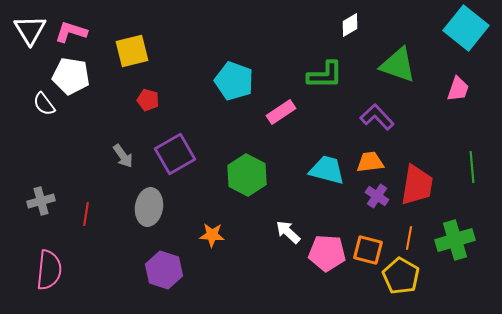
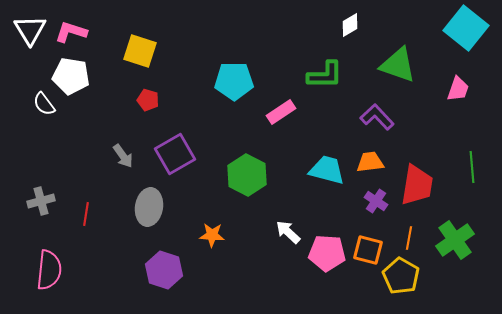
yellow square: moved 8 px right; rotated 32 degrees clockwise
cyan pentagon: rotated 21 degrees counterclockwise
purple cross: moved 1 px left, 5 px down
green cross: rotated 18 degrees counterclockwise
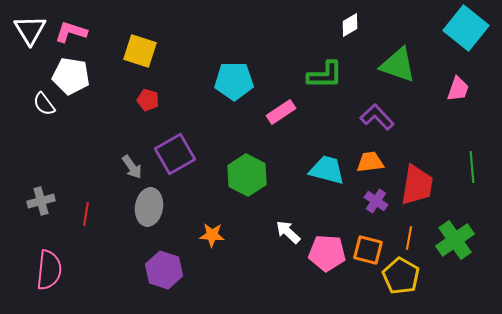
gray arrow: moved 9 px right, 11 px down
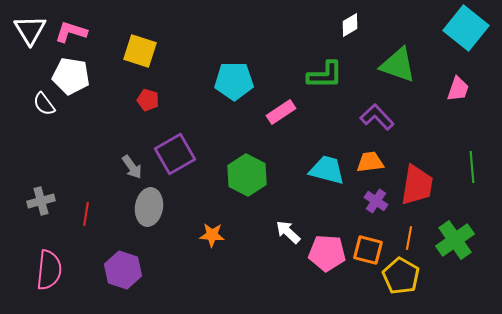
purple hexagon: moved 41 px left
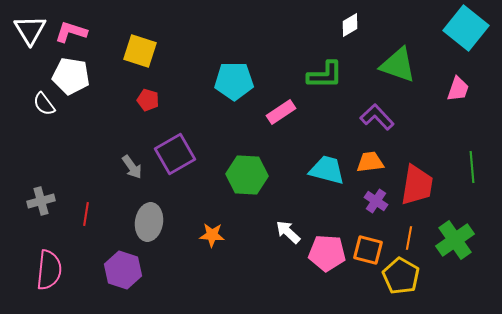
green hexagon: rotated 24 degrees counterclockwise
gray ellipse: moved 15 px down
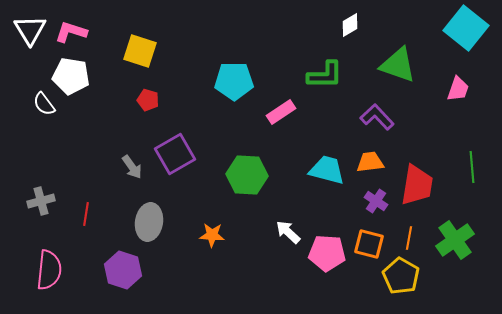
orange square: moved 1 px right, 6 px up
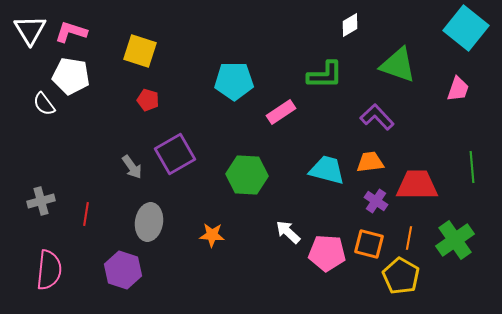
red trapezoid: rotated 99 degrees counterclockwise
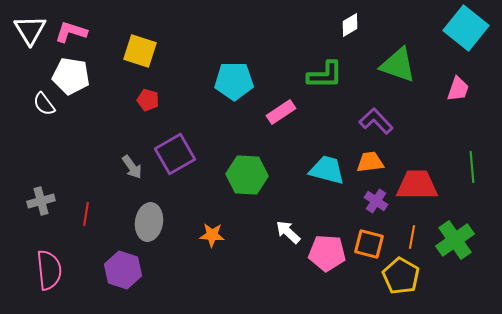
purple L-shape: moved 1 px left, 4 px down
orange line: moved 3 px right, 1 px up
pink semicircle: rotated 12 degrees counterclockwise
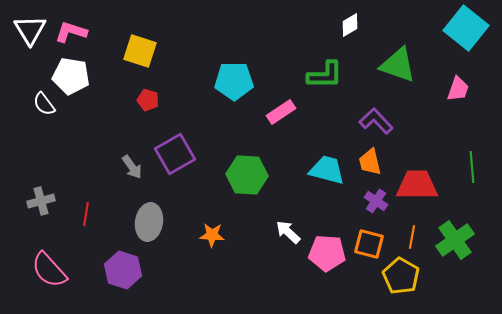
orange trapezoid: rotated 96 degrees counterclockwise
pink semicircle: rotated 144 degrees clockwise
